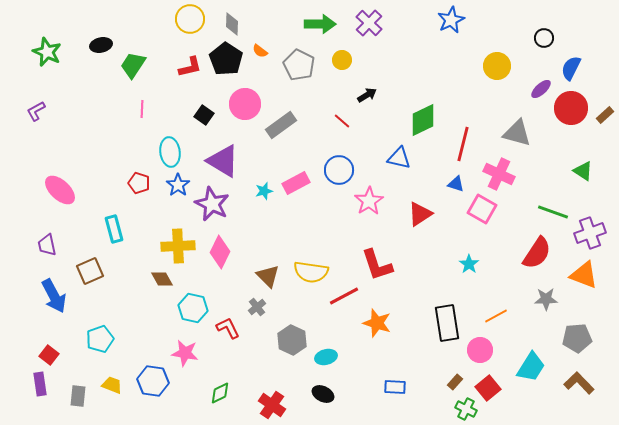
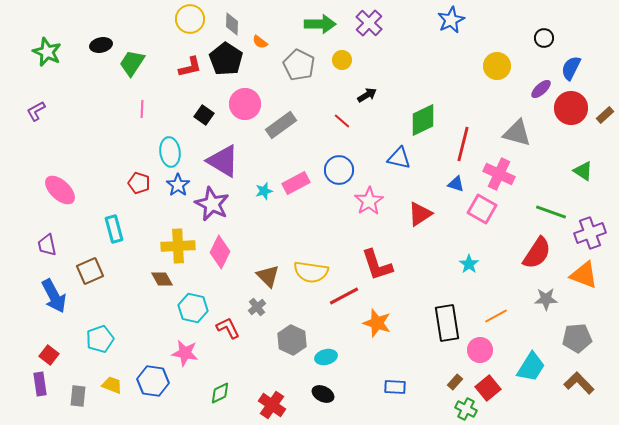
orange semicircle at (260, 51): moved 9 px up
green trapezoid at (133, 65): moved 1 px left, 2 px up
green line at (553, 212): moved 2 px left
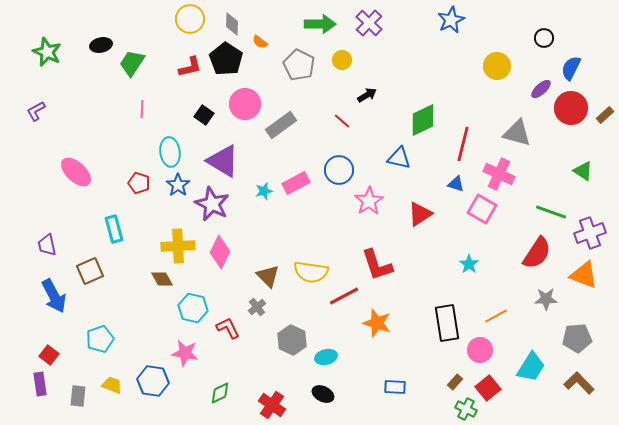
pink ellipse at (60, 190): moved 16 px right, 18 px up
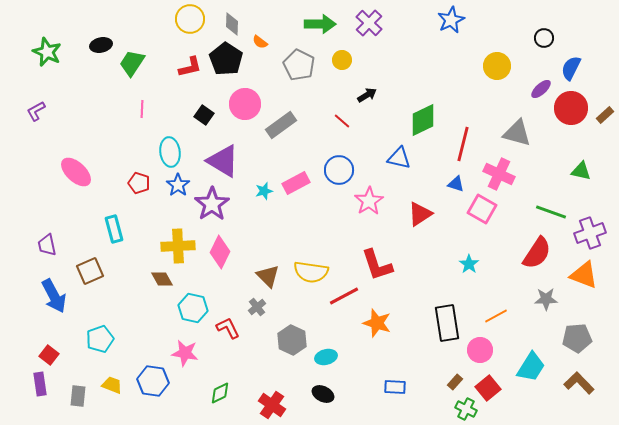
green triangle at (583, 171): moved 2 px left; rotated 20 degrees counterclockwise
purple star at (212, 204): rotated 12 degrees clockwise
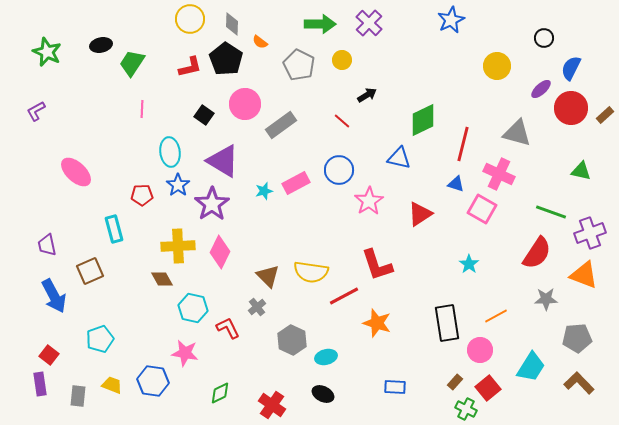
red pentagon at (139, 183): moved 3 px right, 12 px down; rotated 20 degrees counterclockwise
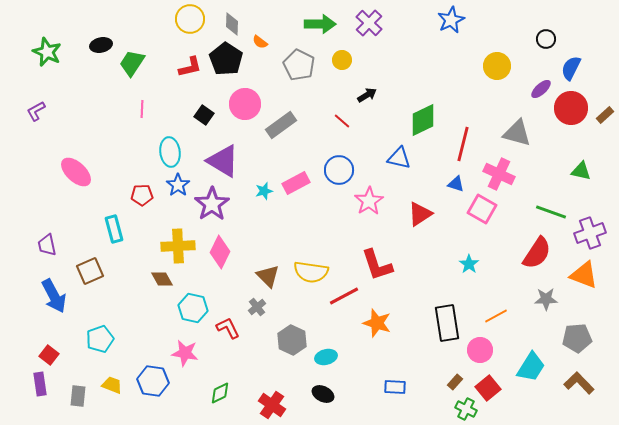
black circle at (544, 38): moved 2 px right, 1 px down
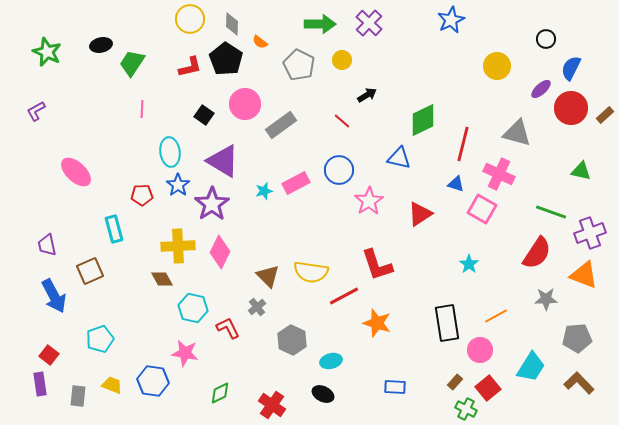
cyan ellipse at (326, 357): moved 5 px right, 4 px down
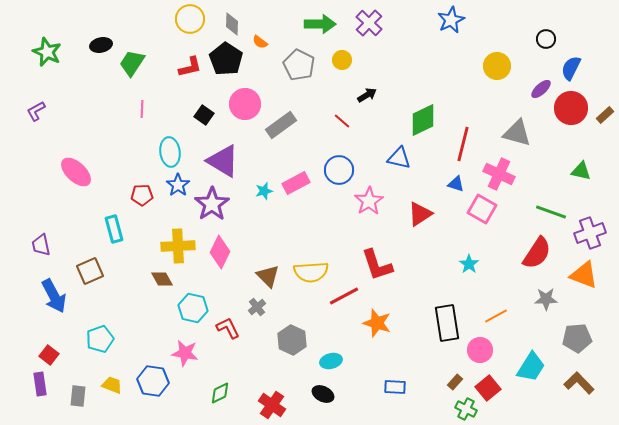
purple trapezoid at (47, 245): moved 6 px left
yellow semicircle at (311, 272): rotated 12 degrees counterclockwise
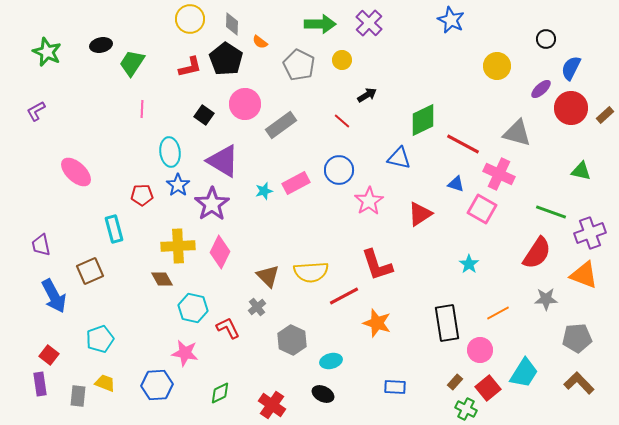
blue star at (451, 20): rotated 20 degrees counterclockwise
red line at (463, 144): rotated 76 degrees counterclockwise
orange line at (496, 316): moved 2 px right, 3 px up
cyan trapezoid at (531, 367): moved 7 px left, 6 px down
blue hexagon at (153, 381): moved 4 px right, 4 px down; rotated 12 degrees counterclockwise
yellow trapezoid at (112, 385): moved 7 px left, 2 px up
